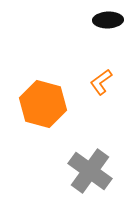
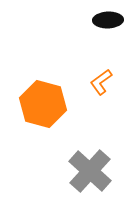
gray cross: rotated 6 degrees clockwise
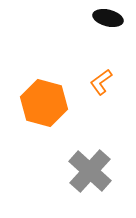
black ellipse: moved 2 px up; rotated 16 degrees clockwise
orange hexagon: moved 1 px right, 1 px up
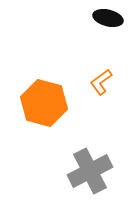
gray cross: rotated 21 degrees clockwise
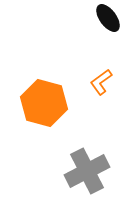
black ellipse: rotated 40 degrees clockwise
gray cross: moved 3 px left
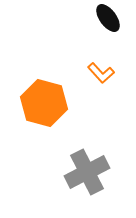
orange L-shape: moved 9 px up; rotated 96 degrees counterclockwise
gray cross: moved 1 px down
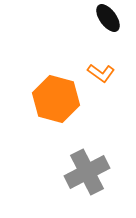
orange L-shape: rotated 12 degrees counterclockwise
orange hexagon: moved 12 px right, 4 px up
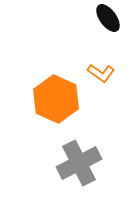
orange hexagon: rotated 9 degrees clockwise
gray cross: moved 8 px left, 9 px up
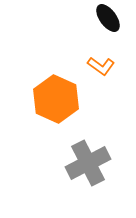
orange L-shape: moved 7 px up
gray cross: moved 9 px right
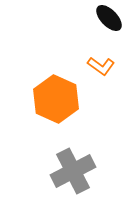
black ellipse: moved 1 px right; rotated 8 degrees counterclockwise
gray cross: moved 15 px left, 8 px down
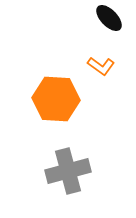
orange hexagon: rotated 21 degrees counterclockwise
gray cross: moved 5 px left; rotated 12 degrees clockwise
